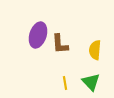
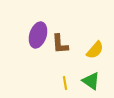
yellow semicircle: rotated 144 degrees counterclockwise
green triangle: moved 1 px up; rotated 12 degrees counterclockwise
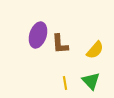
green triangle: rotated 12 degrees clockwise
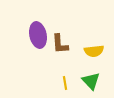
purple ellipse: rotated 30 degrees counterclockwise
yellow semicircle: moved 1 px left, 1 px down; rotated 42 degrees clockwise
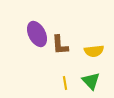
purple ellipse: moved 1 px left, 1 px up; rotated 15 degrees counterclockwise
brown L-shape: moved 1 px down
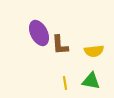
purple ellipse: moved 2 px right, 1 px up
green triangle: rotated 36 degrees counterclockwise
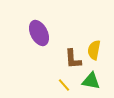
brown L-shape: moved 13 px right, 14 px down
yellow semicircle: moved 1 px up; rotated 108 degrees clockwise
yellow line: moved 1 px left, 2 px down; rotated 32 degrees counterclockwise
